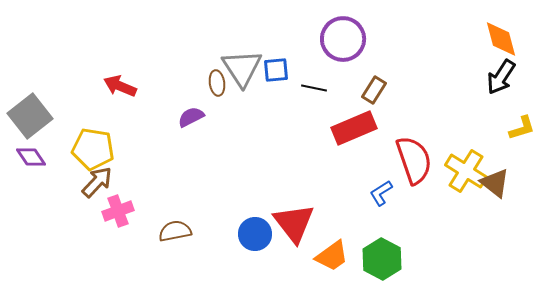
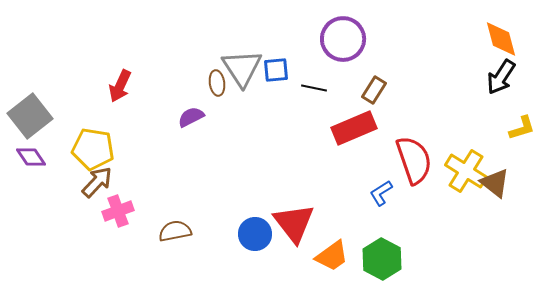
red arrow: rotated 88 degrees counterclockwise
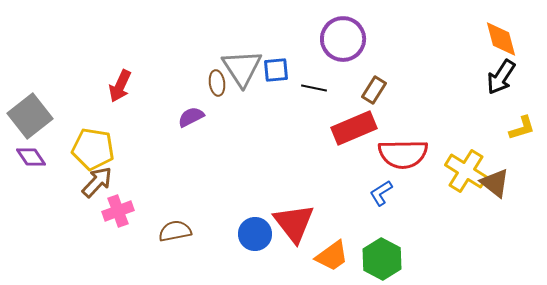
red semicircle: moved 11 px left, 6 px up; rotated 108 degrees clockwise
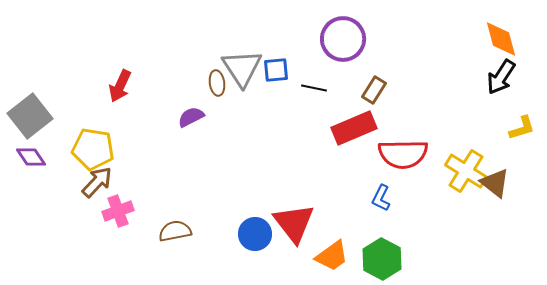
blue L-shape: moved 5 px down; rotated 32 degrees counterclockwise
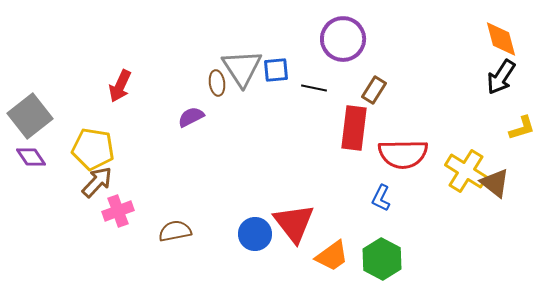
red rectangle: rotated 60 degrees counterclockwise
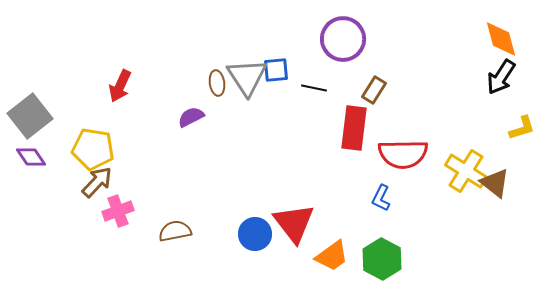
gray triangle: moved 5 px right, 9 px down
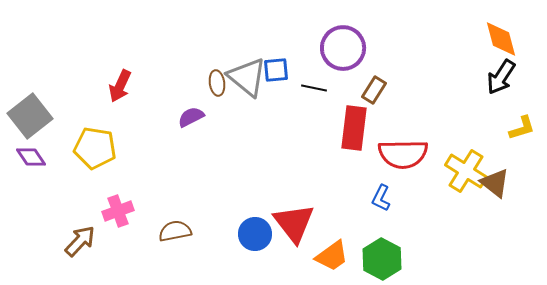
purple circle: moved 9 px down
gray triangle: rotated 18 degrees counterclockwise
yellow pentagon: moved 2 px right, 1 px up
brown arrow: moved 17 px left, 59 px down
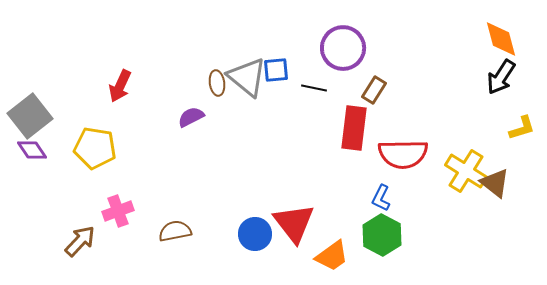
purple diamond: moved 1 px right, 7 px up
green hexagon: moved 24 px up
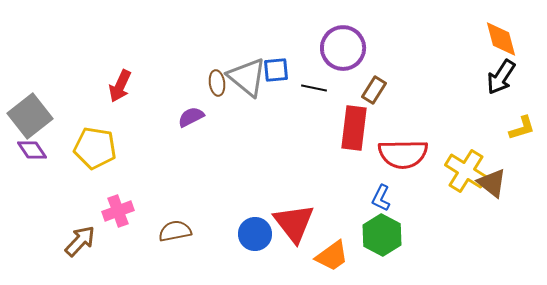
brown triangle: moved 3 px left
